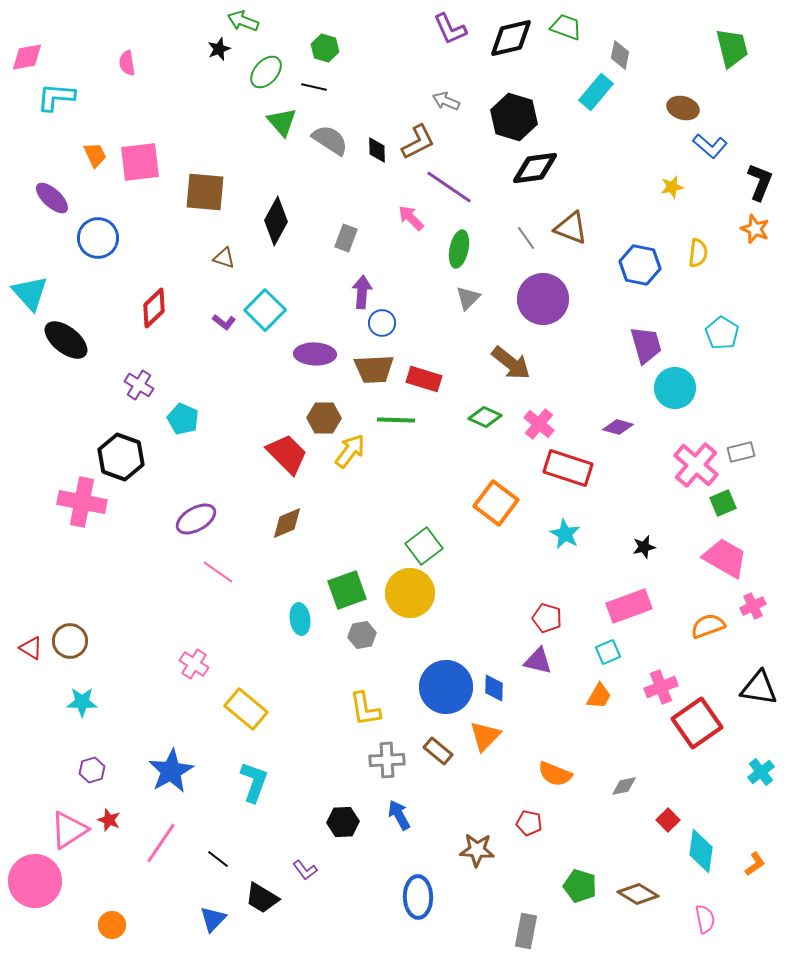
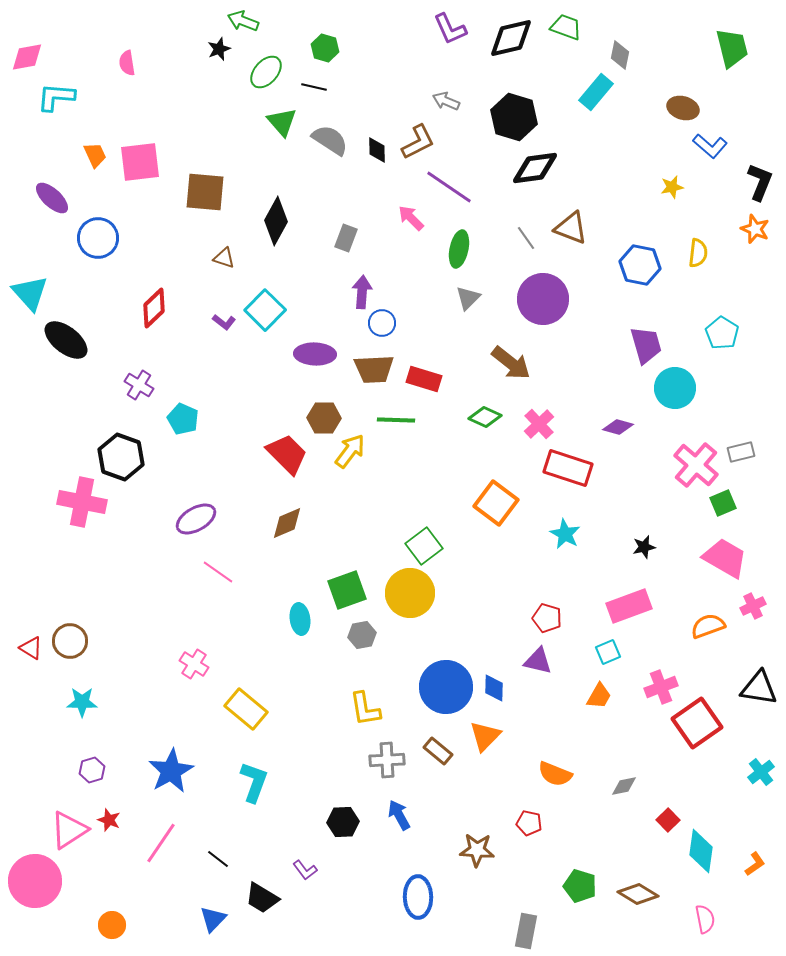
pink cross at (539, 424): rotated 8 degrees clockwise
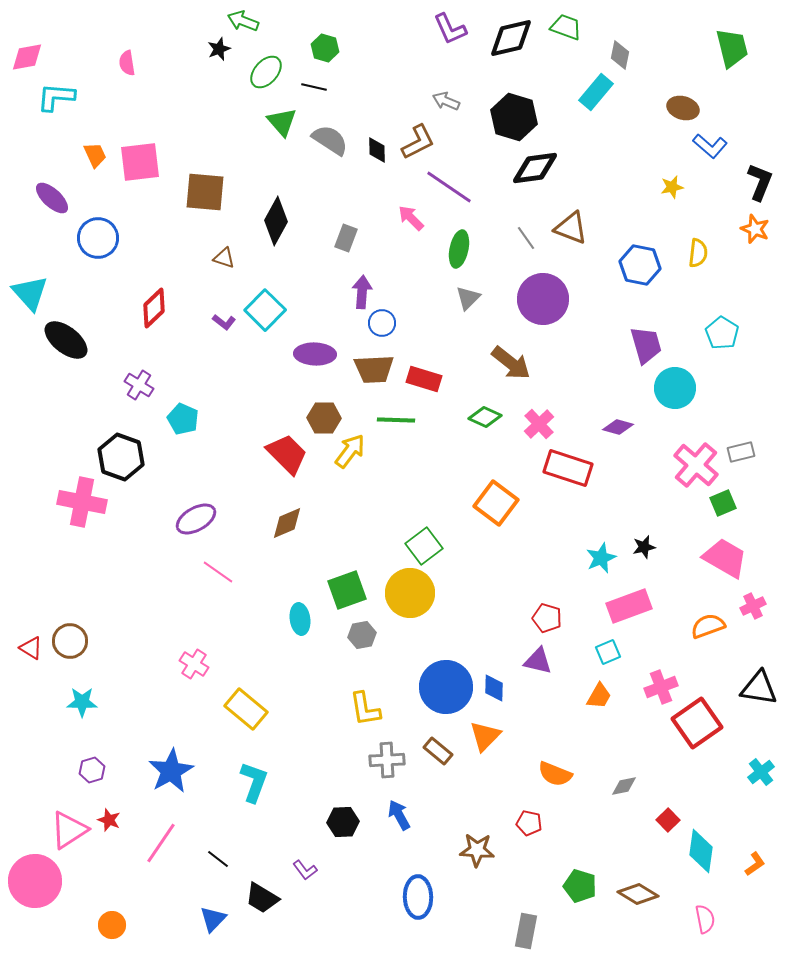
cyan star at (565, 534): moved 36 px right, 24 px down; rotated 20 degrees clockwise
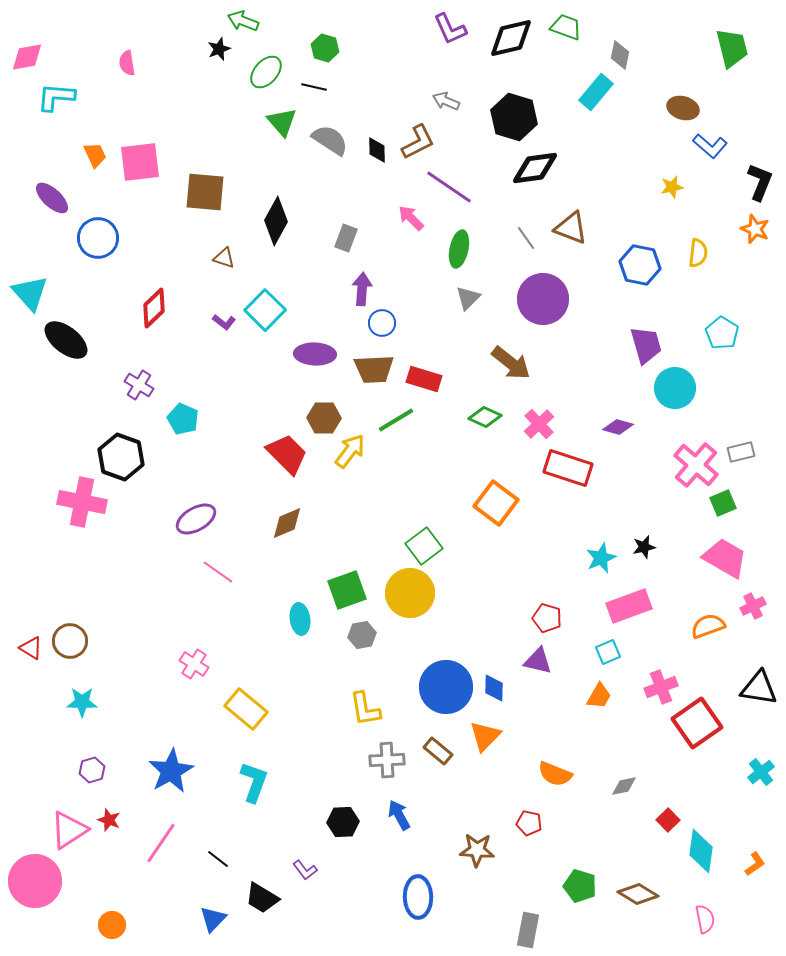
purple arrow at (362, 292): moved 3 px up
green line at (396, 420): rotated 33 degrees counterclockwise
gray rectangle at (526, 931): moved 2 px right, 1 px up
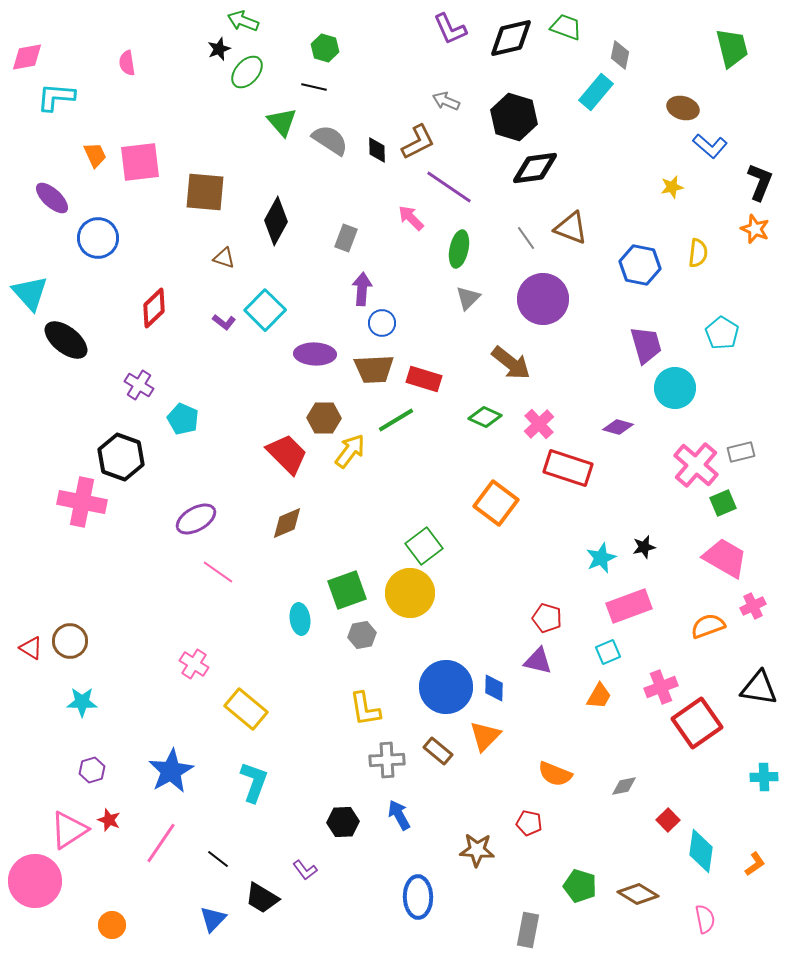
green ellipse at (266, 72): moved 19 px left
cyan cross at (761, 772): moved 3 px right, 5 px down; rotated 36 degrees clockwise
